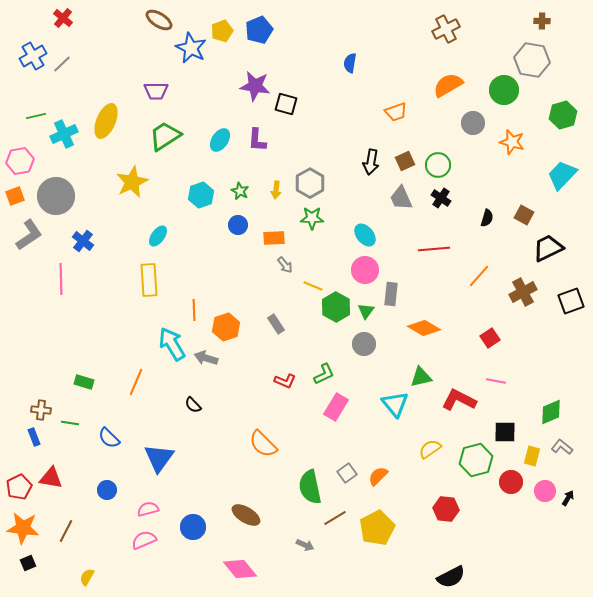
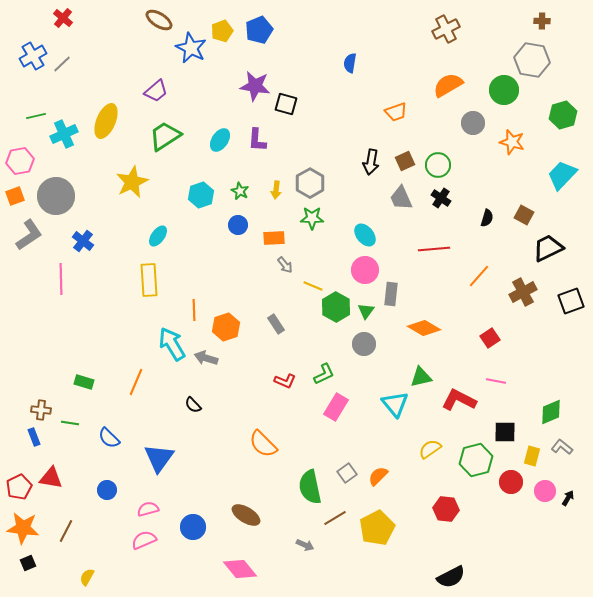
purple trapezoid at (156, 91): rotated 40 degrees counterclockwise
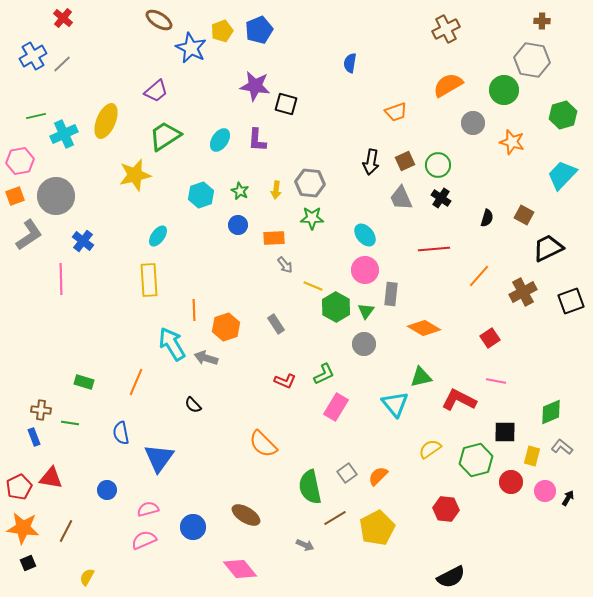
yellow star at (132, 182): moved 3 px right, 7 px up; rotated 12 degrees clockwise
gray hexagon at (310, 183): rotated 24 degrees counterclockwise
blue semicircle at (109, 438): moved 12 px right, 5 px up; rotated 35 degrees clockwise
